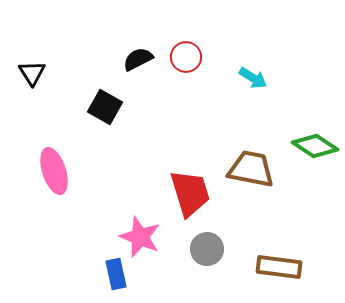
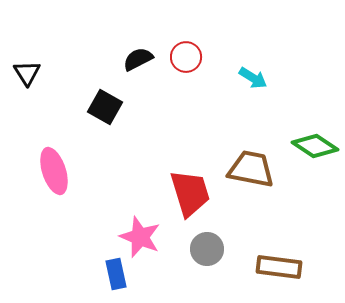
black triangle: moved 5 px left
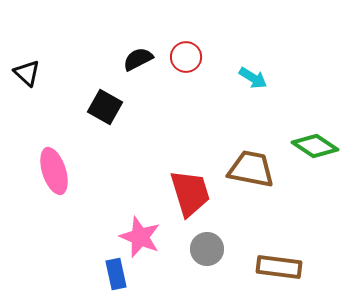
black triangle: rotated 16 degrees counterclockwise
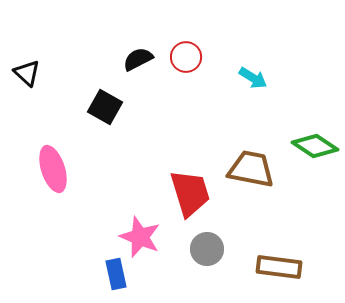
pink ellipse: moved 1 px left, 2 px up
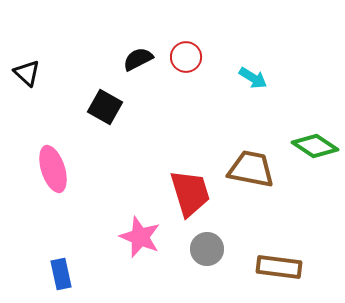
blue rectangle: moved 55 px left
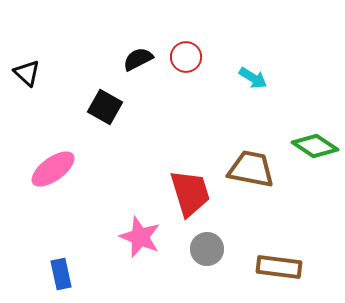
pink ellipse: rotated 72 degrees clockwise
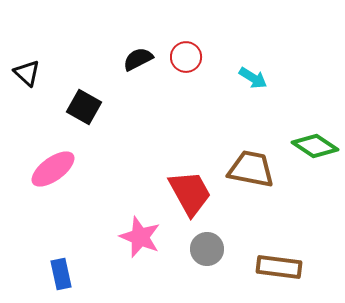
black square: moved 21 px left
red trapezoid: rotated 12 degrees counterclockwise
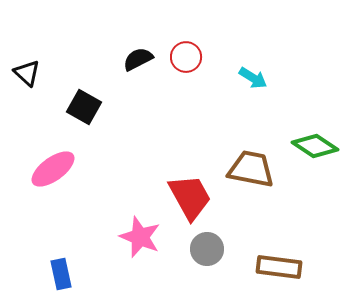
red trapezoid: moved 4 px down
